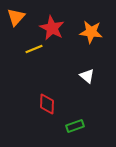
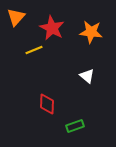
yellow line: moved 1 px down
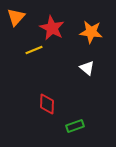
white triangle: moved 8 px up
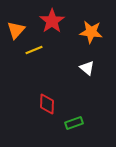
orange triangle: moved 13 px down
red star: moved 7 px up; rotated 10 degrees clockwise
green rectangle: moved 1 px left, 3 px up
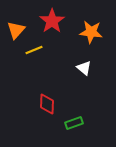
white triangle: moved 3 px left
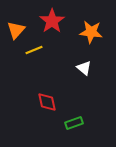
red diamond: moved 2 px up; rotated 15 degrees counterclockwise
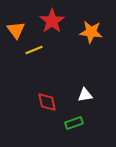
orange triangle: rotated 18 degrees counterclockwise
white triangle: moved 1 px right, 27 px down; rotated 49 degrees counterclockwise
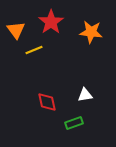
red star: moved 1 px left, 1 px down
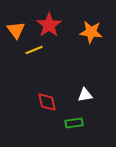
red star: moved 2 px left, 3 px down
green rectangle: rotated 12 degrees clockwise
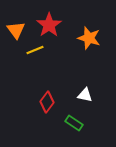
orange star: moved 2 px left, 6 px down; rotated 10 degrees clockwise
yellow line: moved 1 px right
white triangle: rotated 21 degrees clockwise
red diamond: rotated 50 degrees clockwise
green rectangle: rotated 42 degrees clockwise
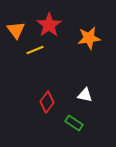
orange star: rotated 25 degrees counterclockwise
